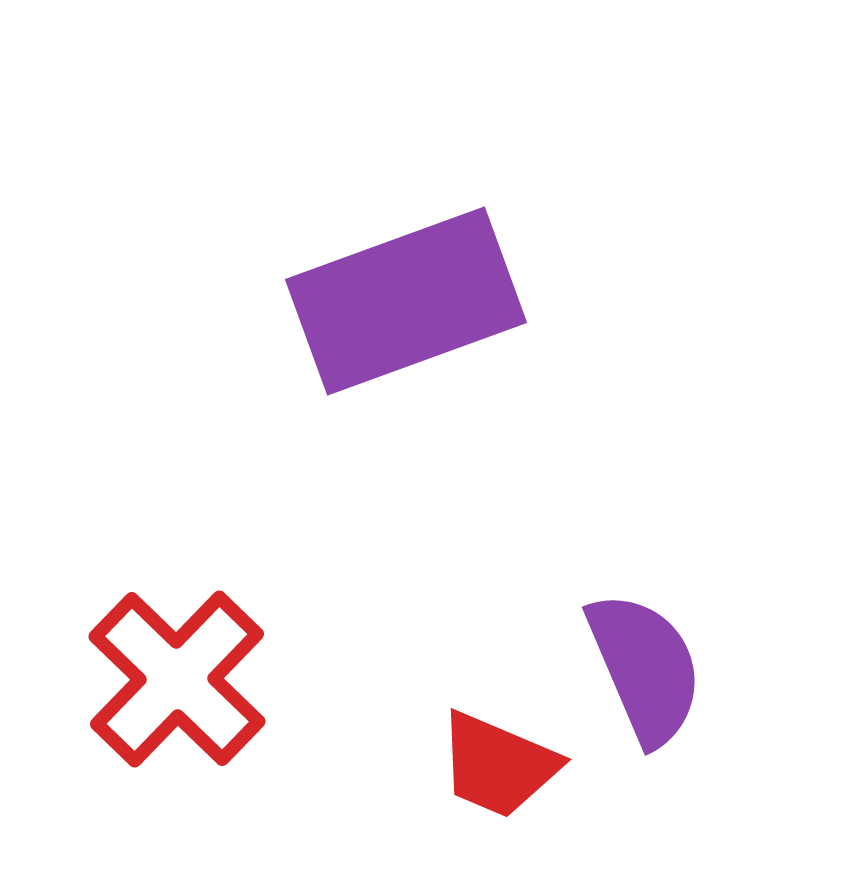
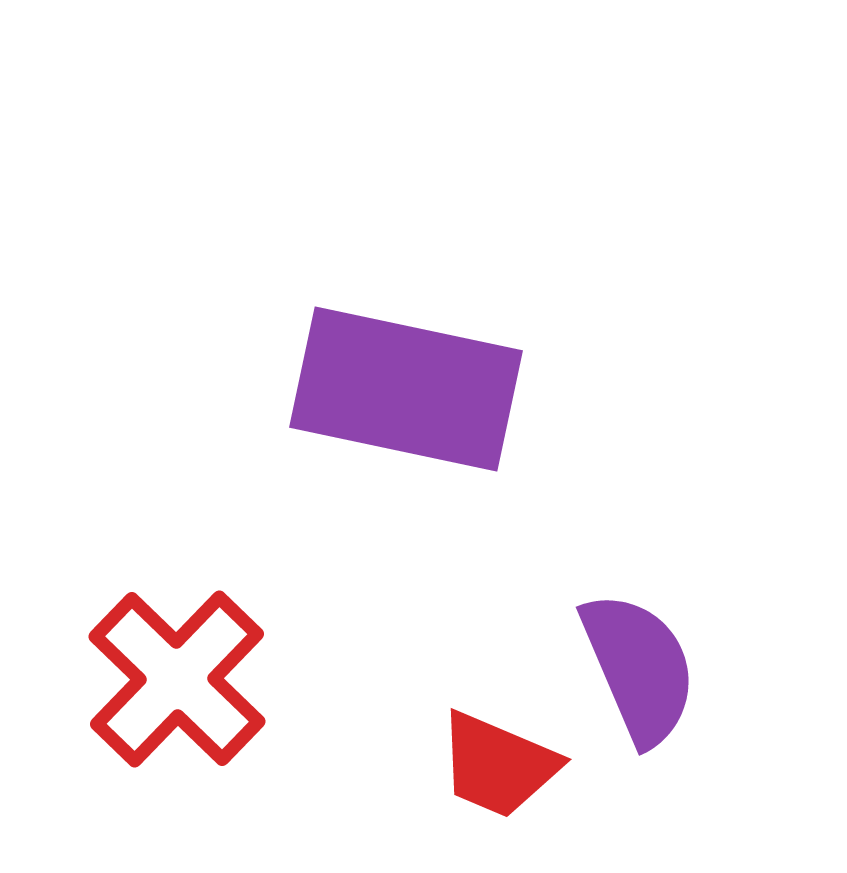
purple rectangle: moved 88 px down; rotated 32 degrees clockwise
purple semicircle: moved 6 px left
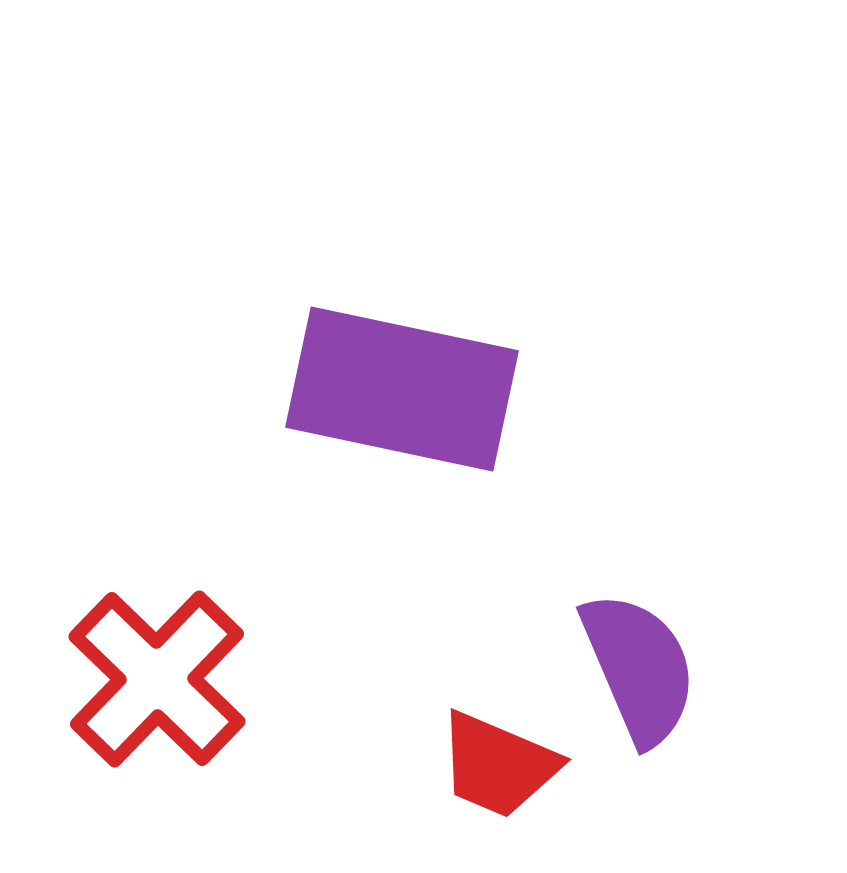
purple rectangle: moved 4 px left
red cross: moved 20 px left
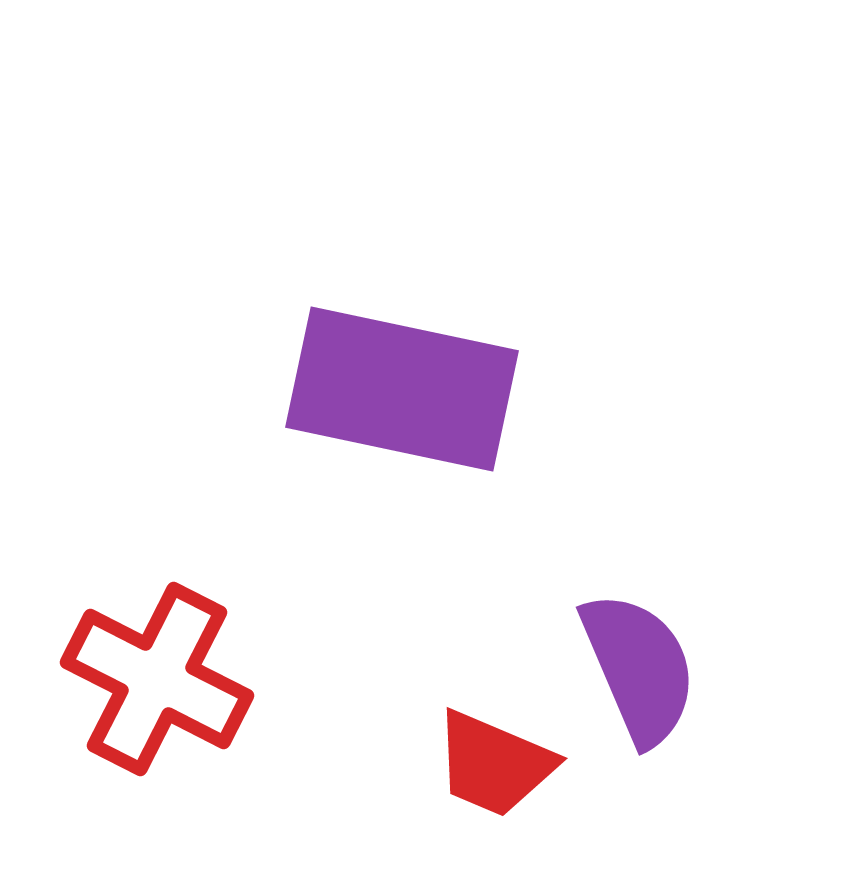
red cross: rotated 17 degrees counterclockwise
red trapezoid: moved 4 px left, 1 px up
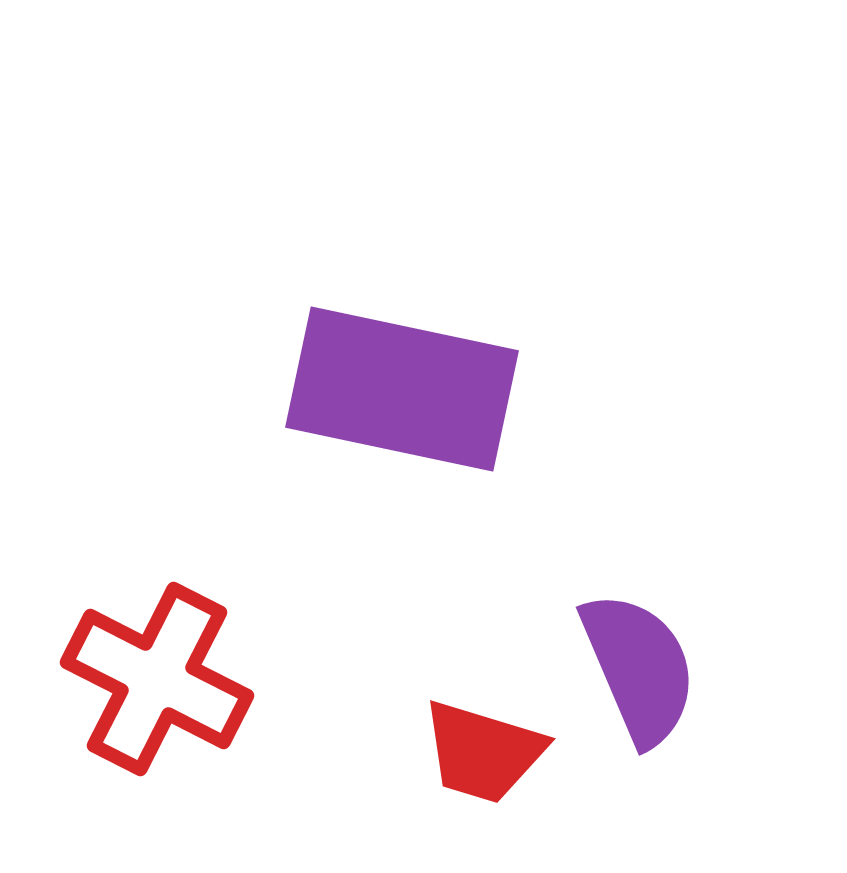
red trapezoid: moved 11 px left, 12 px up; rotated 6 degrees counterclockwise
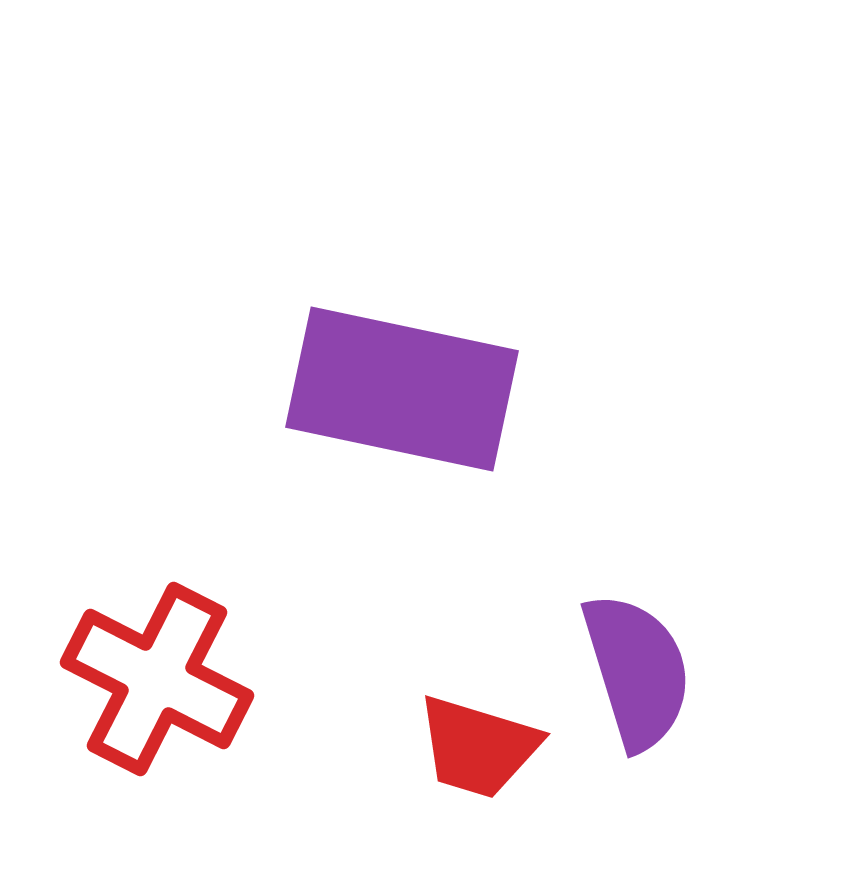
purple semicircle: moved 2 px left, 3 px down; rotated 6 degrees clockwise
red trapezoid: moved 5 px left, 5 px up
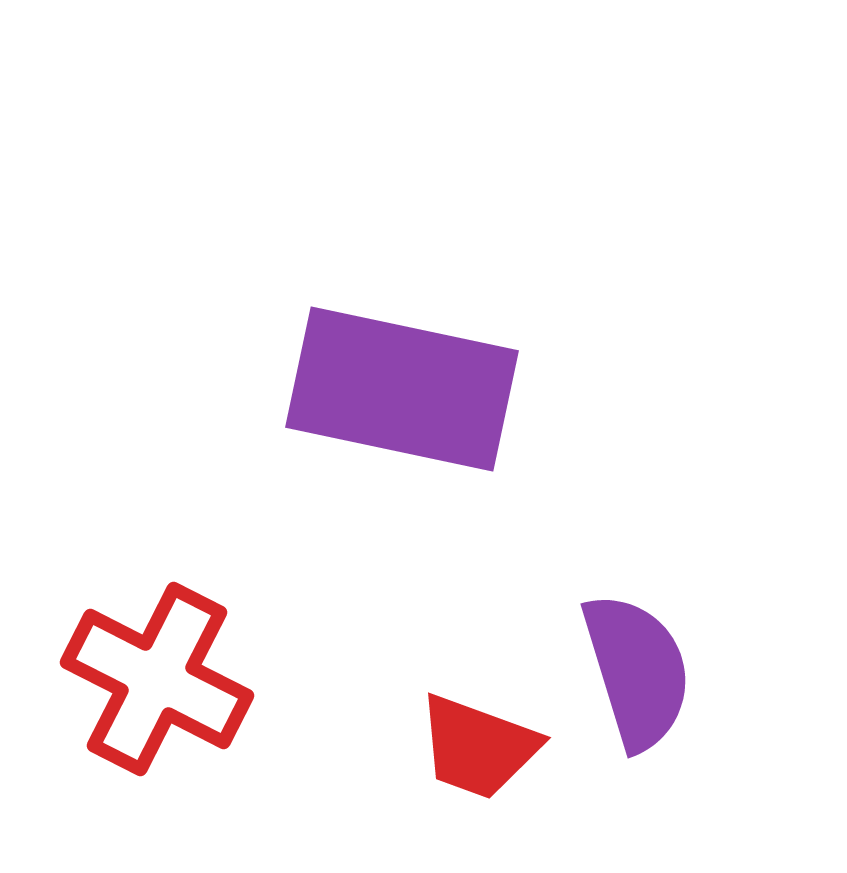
red trapezoid: rotated 3 degrees clockwise
